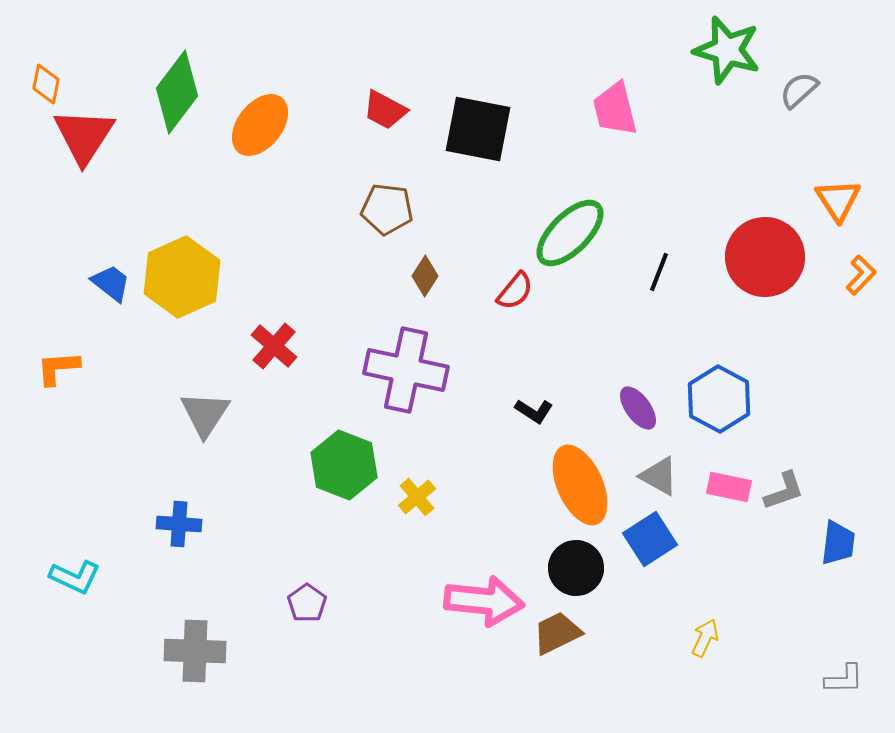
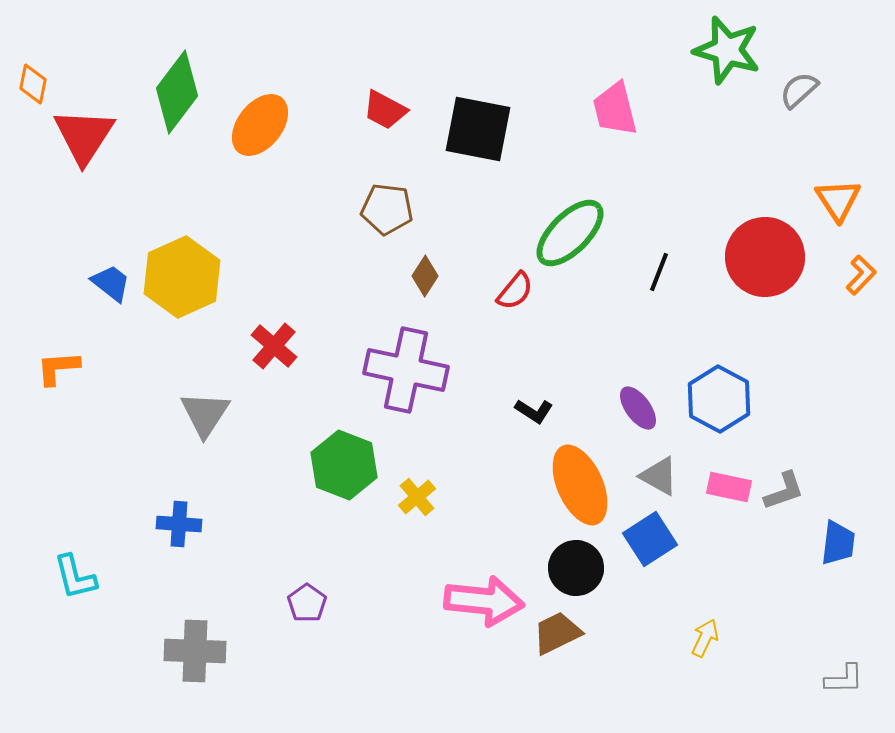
orange diamond at (46, 84): moved 13 px left
cyan L-shape at (75, 577): rotated 51 degrees clockwise
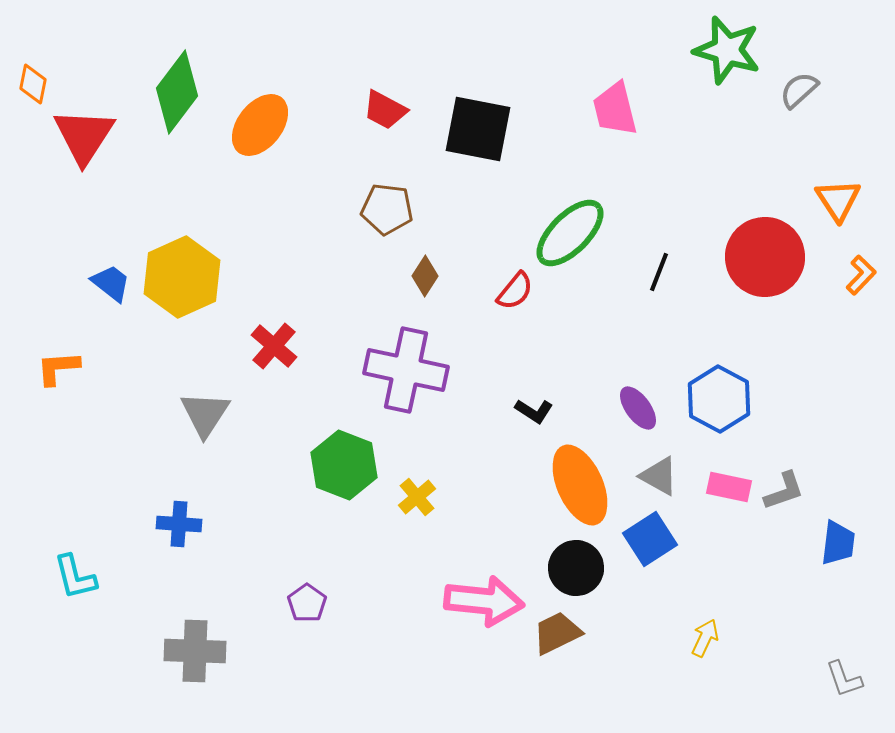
gray L-shape at (844, 679): rotated 72 degrees clockwise
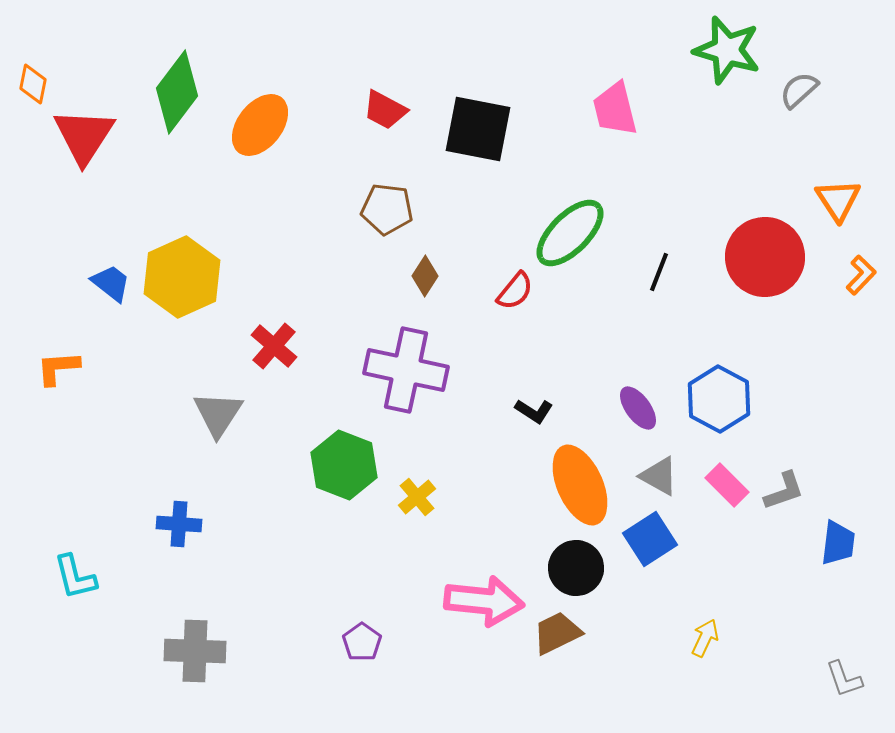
gray triangle at (205, 414): moved 13 px right
pink rectangle at (729, 487): moved 2 px left, 2 px up; rotated 33 degrees clockwise
purple pentagon at (307, 603): moved 55 px right, 39 px down
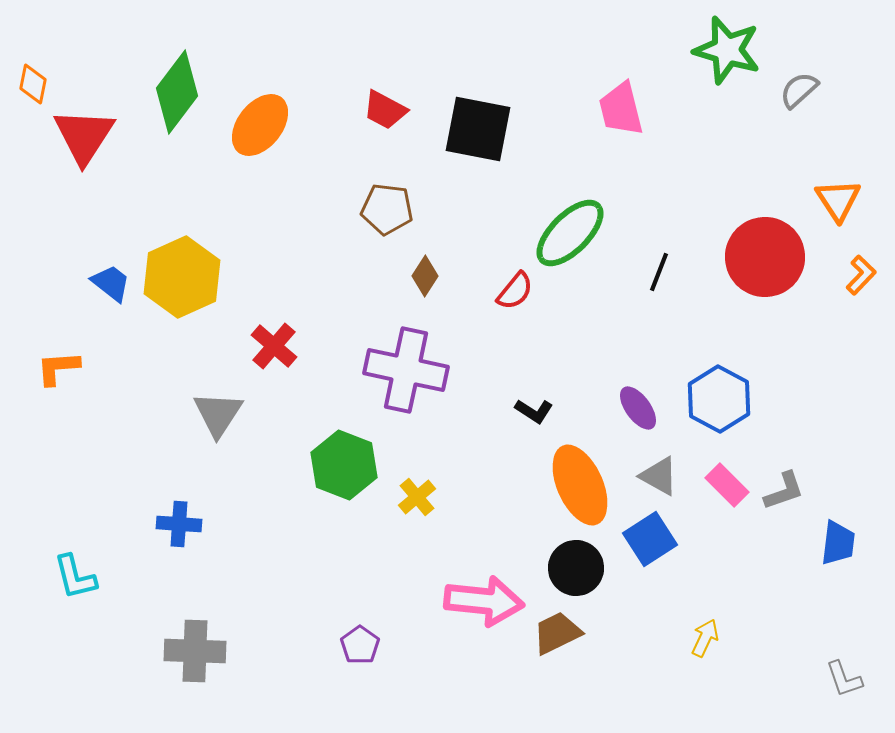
pink trapezoid at (615, 109): moved 6 px right
purple pentagon at (362, 642): moved 2 px left, 3 px down
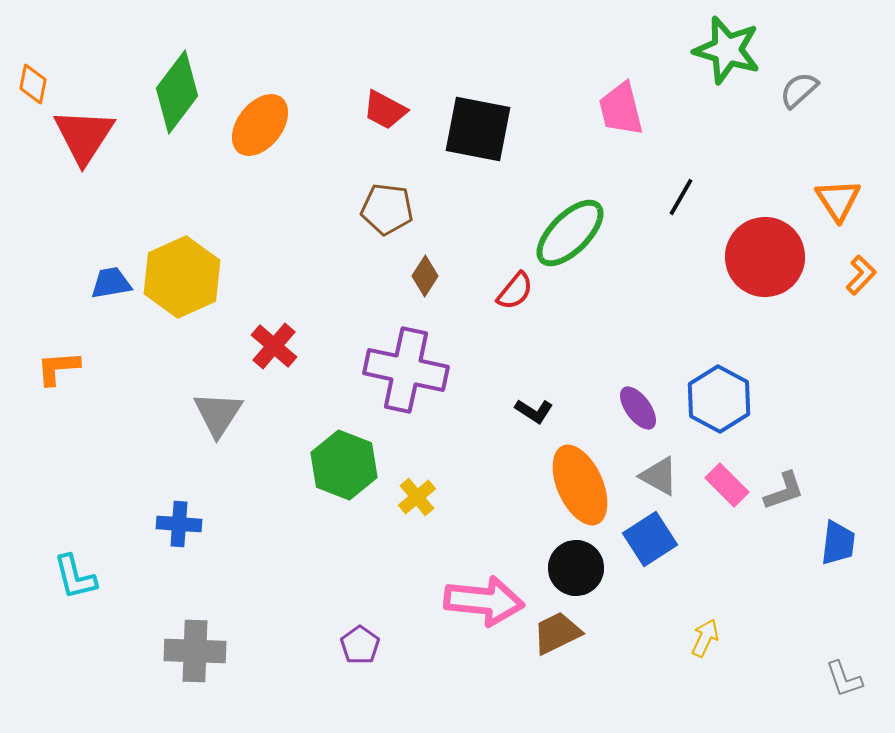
black line at (659, 272): moved 22 px right, 75 px up; rotated 9 degrees clockwise
blue trapezoid at (111, 283): rotated 48 degrees counterclockwise
